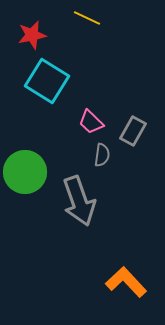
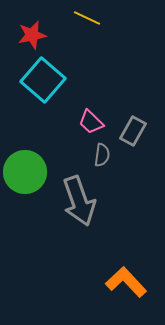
cyan square: moved 4 px left, 1 px up; rotated 9 degrees clockwise
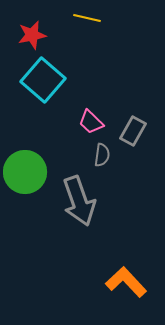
yellow line: rotated 12 degrees counterclockwise
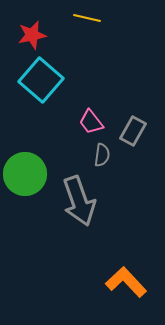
cyan square: moved 2 px left
pink trapezoid: rotated 8 degrees clockwise
green circle: moved 2 px down
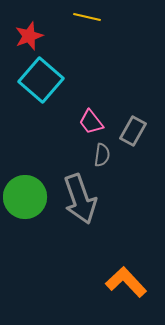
yellow line: moved 1 px up
red star: moved 3 px left, 1 px down; rotated 8 degrees counterclockwise
green circle: moved 23 px down
gray arrow: moved 1 px right, 2 px up
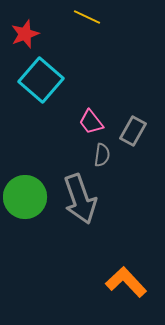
yellow line: rotated 12 degrees clockwise
red star: moved 4 px left, 2 px up
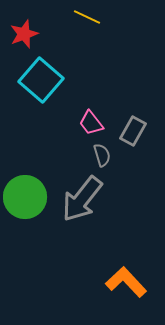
red star: moved 1 px left
pink trapezoid: moved 1 px down
gray semicircle: rotated 25 degrees counterclockwise
gray arrow: moved 2 px right; rotated 57 degrees clockwise
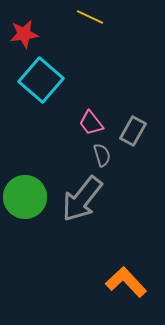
yellow line: moved 3 px right
red star: rotated 12 degrees clockwise
